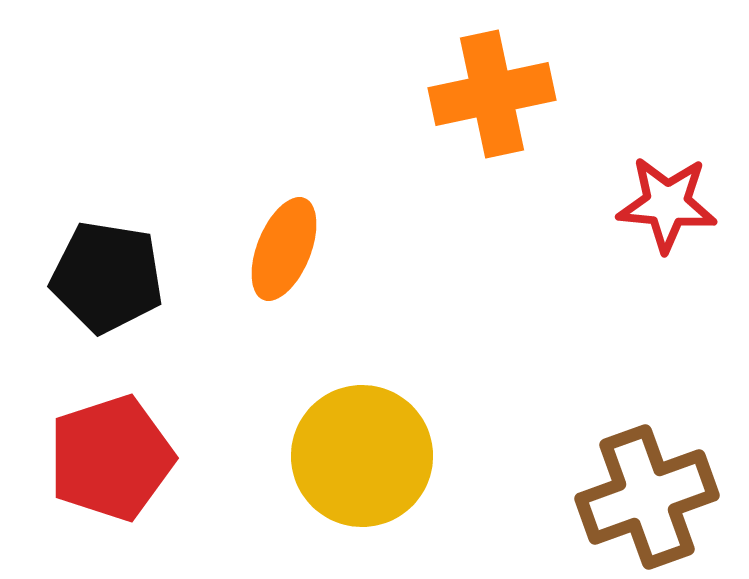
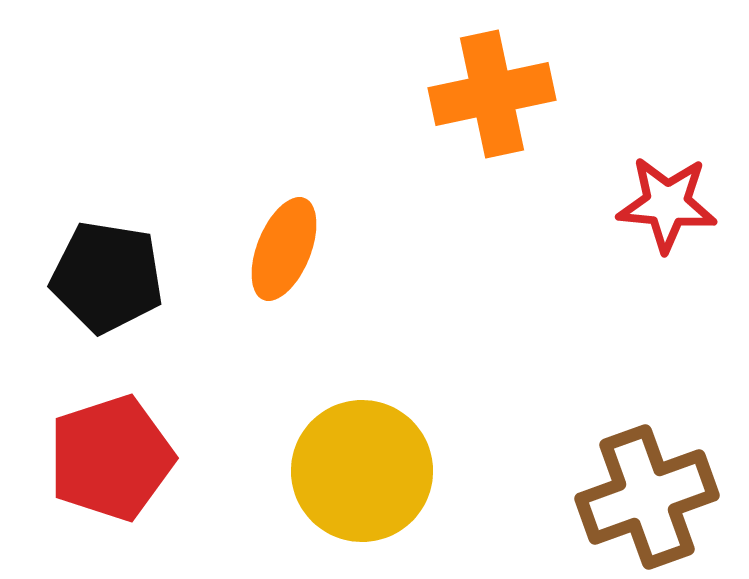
yellow circle: moved 15 px down
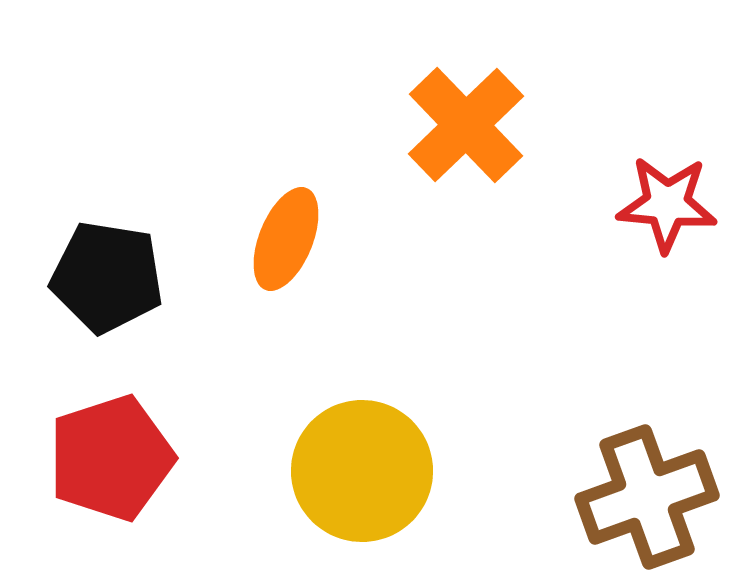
orange cross: moved 26 px left, 31 px down; rotated 32 degrees counterclockwise
orange ellipse: moved 2 px right, 10 px up
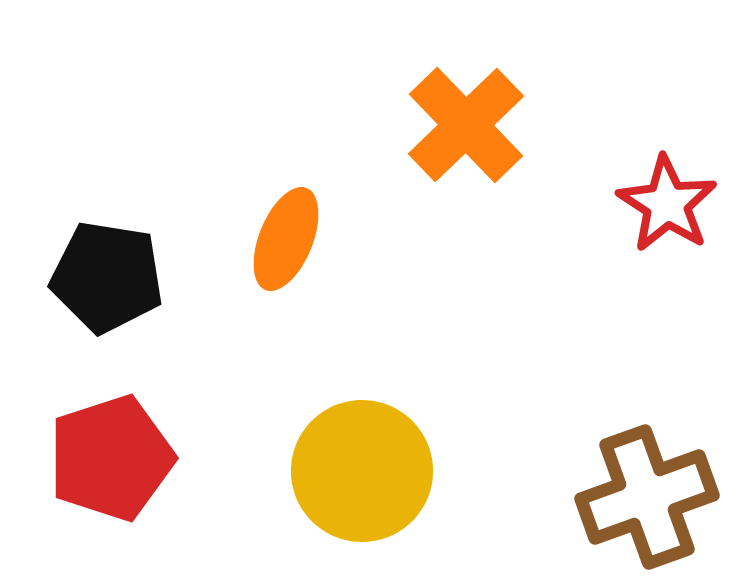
red star: rotated 28 degrees clockwise
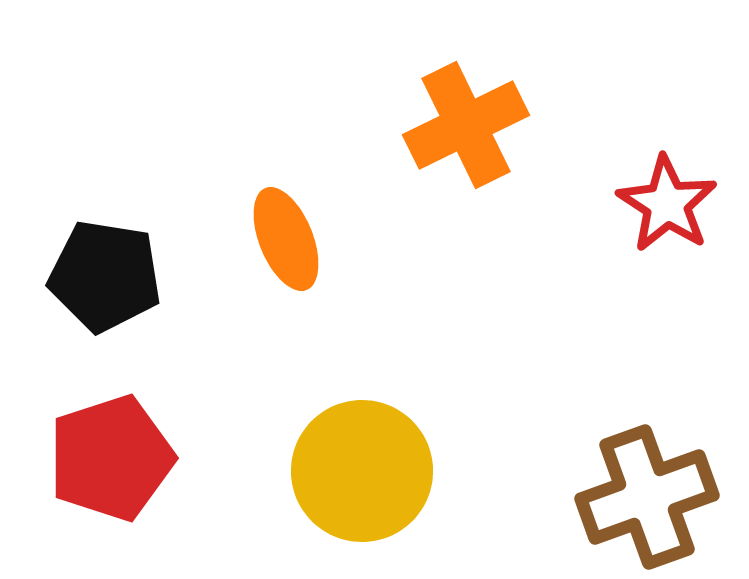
orange cross: rotated 18 degrees clockwise
orange ellipse: rotated 44 degrees counterclockwise
black pentagon: moved 2 px left, 1 px up
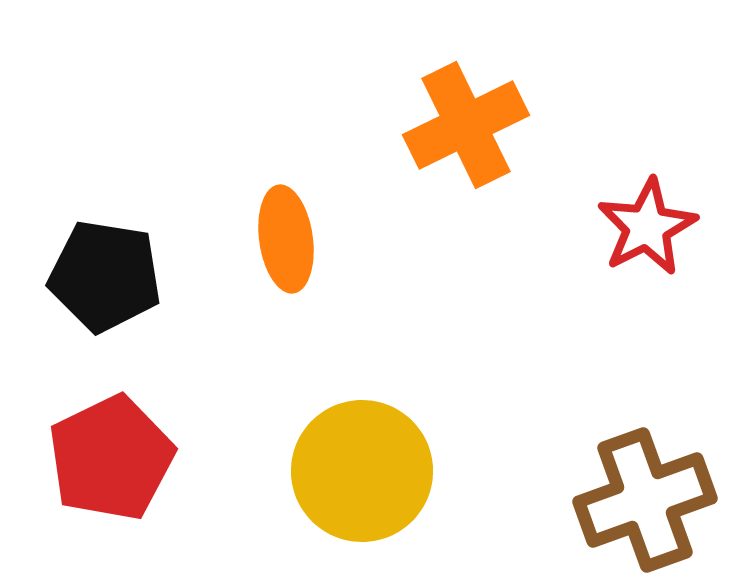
red star: moved 20 px left, 23 px down; rotated 12 degrees clockwise
orange ellipse: rotated 14 degrees clockwise
red pentagon: rotated 8 degrees counterclockwise
brown cross: moved 2 px left, 3 px down
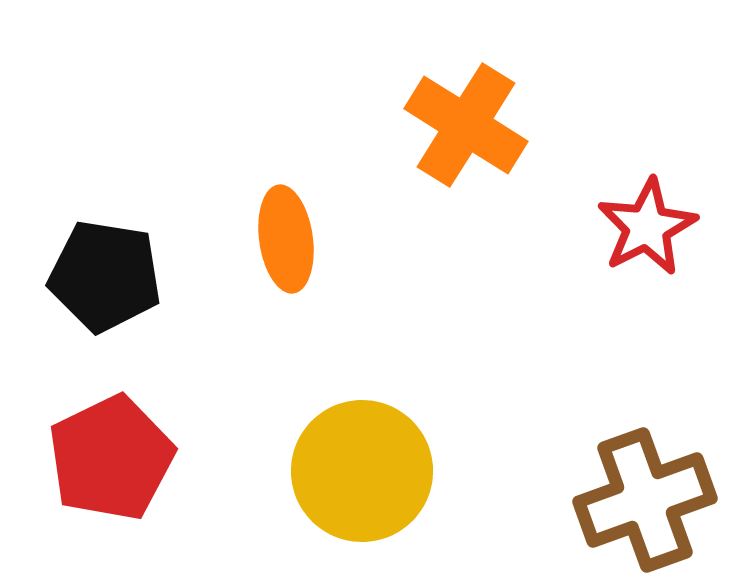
orange cross: rotated 32 degrees counterclockwise
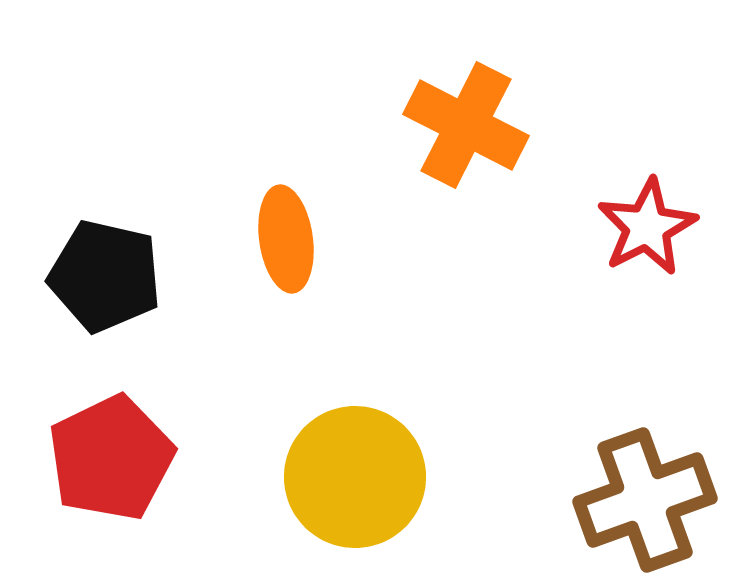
orange cross: rotated 5 degrees counterclockwise
black pentagon: rotated 4 degrees clockwise
yellow circle: moved 7 px left, 6 px down
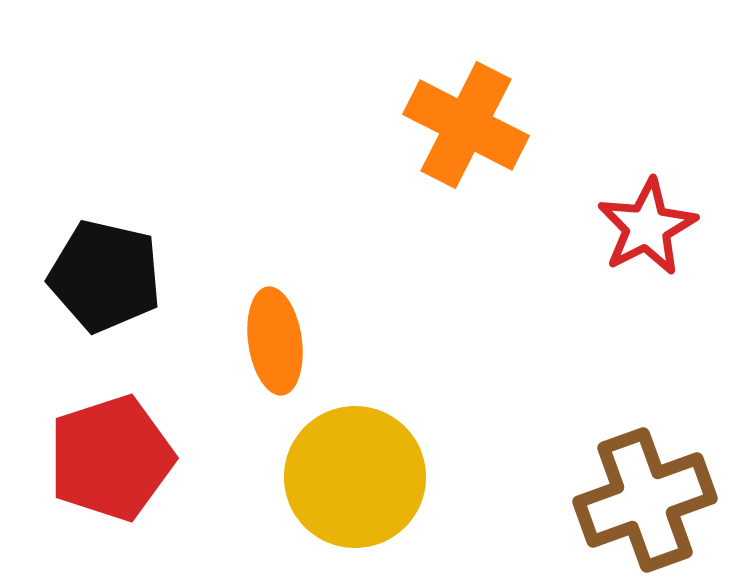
orange ellipse: moved 11 px left, 102 px down
red pentagon: rotated 8 degrees clockwise
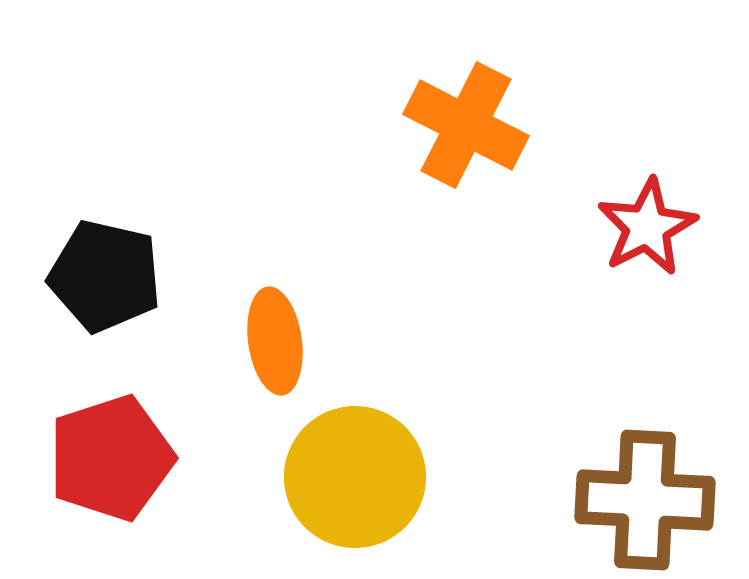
brown cross: rotated 23 degrees clockwise
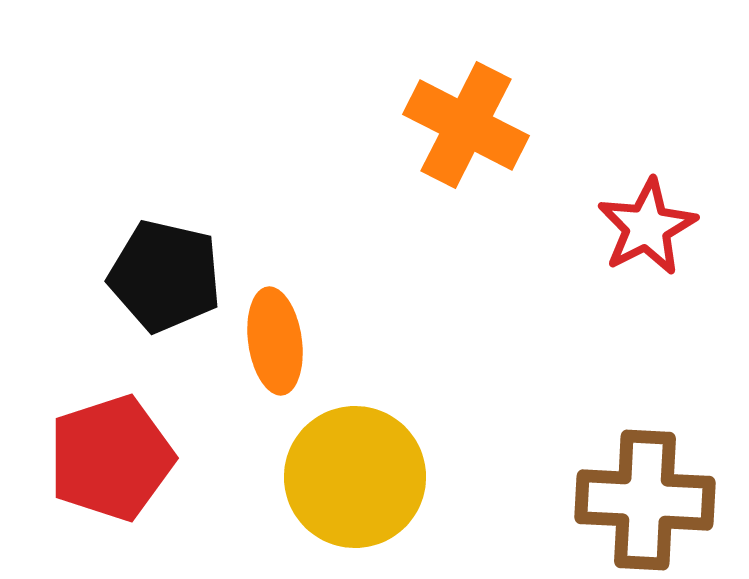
black pentagon: moved 60 px right
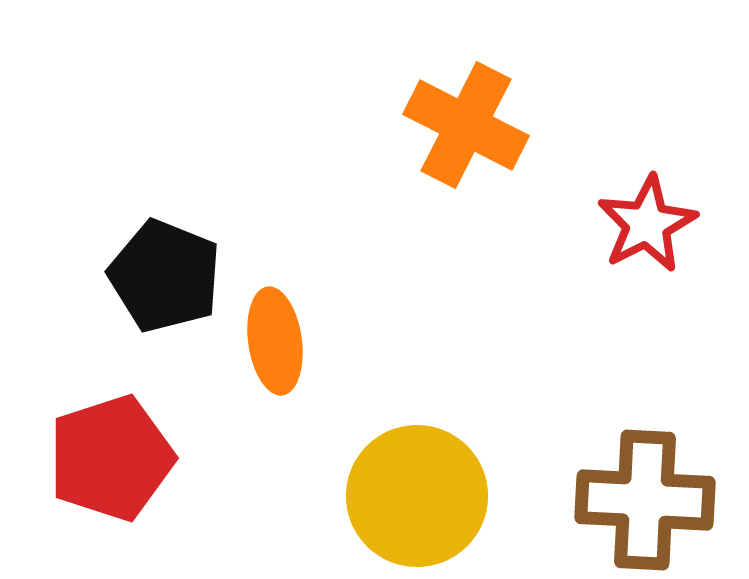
red star: moved 3 px up
black pentagon: rotated 9 degrees clockwise
yellow circle: moved 62 px right, 19 px down
